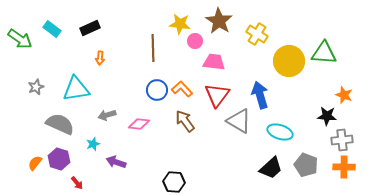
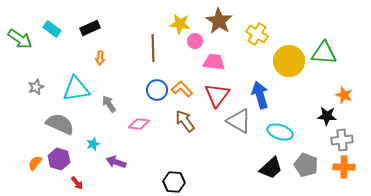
gray arrow: moved 2 px right, 11 px up; rotated 72 degrees clockwise
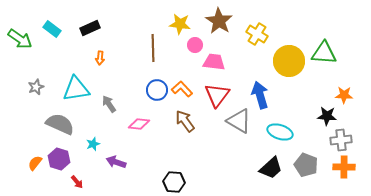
pink circle: moved 4 px down
orange star: rotated 18 degrees counterclockwise
gray cross: moved 1 px left
red arrow: moved 1 px up
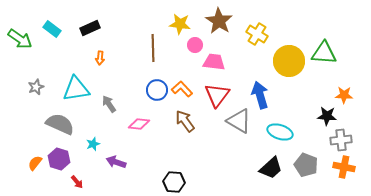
orange cross: rotated 10 degrees clockwise
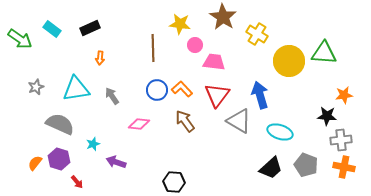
brown star: moved 4 px right, 4 px up
orange star: rotated 12 degrees counterclockwise
gray arrow: moved 3 px right, 8 px up
